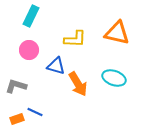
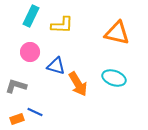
yellow L-shape: moved 13 px left, 14 px up
pink circle: moved 1 px right, 2 px down
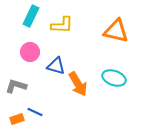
orange triangle: moved 1 px left, 2 px up
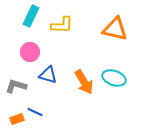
orange triangle: moved 1 px left, 2 px up
blue triangle: moved 8 px left, 9 px down
orange arrow: moved 6 px right, 2 px up
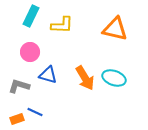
orange arrow: moved 1 px right, 4 px up
gray L-shape: moved 3 px right
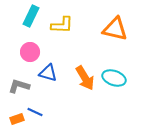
blue triangle: moved 2 px up
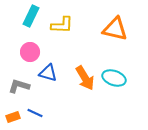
blue line: moved 1 px down
orange rectangle: moved 4 px left, 2 px up
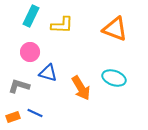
orange triangle: rotated 8 degrees clockwise
orange arrow: moved 4 px left, 10 px down
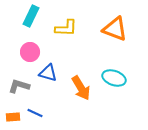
yellow L-shape: moved 4 px right, 3 px down
orange rectangle: rotated 16 degrees clockwise
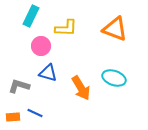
pink circle: moved 11 px right, 6 px up
